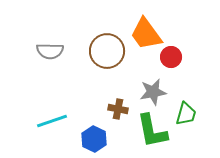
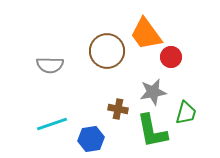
gray semicircle: moved 14 px down
green trapezoid: moved 1 px up
cyan line: moved 3 px down
blue hexagon: moved 3 px left; rotated 25 degrees clockwise
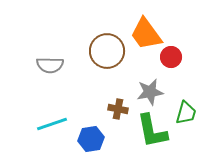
gray star: moved 3 px left
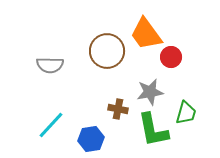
cyan line: moved 1 px left, 1 px down; rotated 28 degrees counterclockwise
green L-shape: moved 1 px right, 1 px up
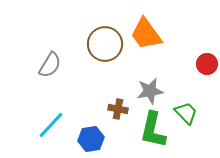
brown circle: moved 2 px left, 7 px up
red circle: moved 36 px right, 7 px down
gray semicircle: rotated 60 degrees counterclockwise
gray star: moved 1 px up
green trapezoid: rotated 60 degrees counterclockwise
green L-shape: rotated 24 degrees clockwise
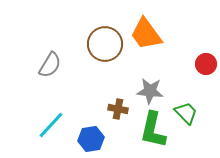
red circle: moved 1 px left
gray star: rotated 16 degrees clockwise
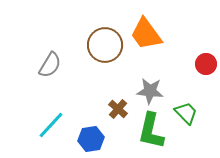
brown circle: moved 1 px down
brown cross: rotated 30 degrees clockwise
green L-shape: moved 2 px left, 1 px down
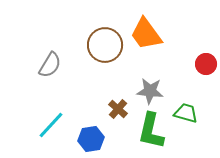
green trapezoid: rotated 30 degrees counterclockwise
